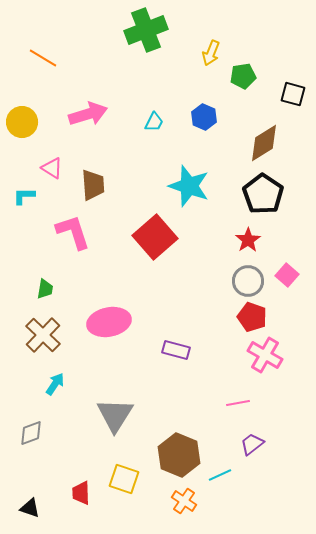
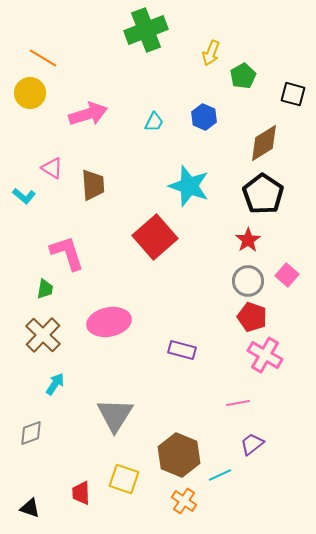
green pentagon: rotated 20 degrees counterclockwise
yellow circle: moved 8 px right, 29 px up
cyan L-shape: rotated 140 degrees counterclockwise
pink L-shape: moved 6 px left, 21 px down
purple rectangle: moved 6 px right
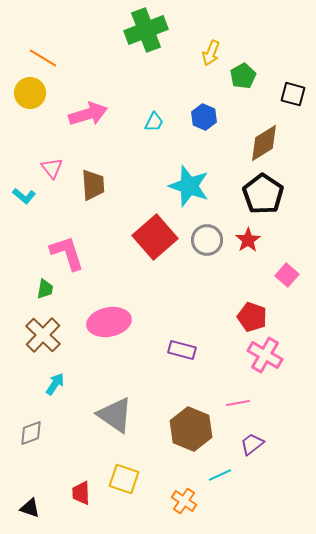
pink triangle: rotated 20 degrees clockwise
gray circle: moved 41 px left, 41 px up
gray triangle: rotated 27 degrees counterclockwise
brown hexagon: moved 12 px right, 26 px up
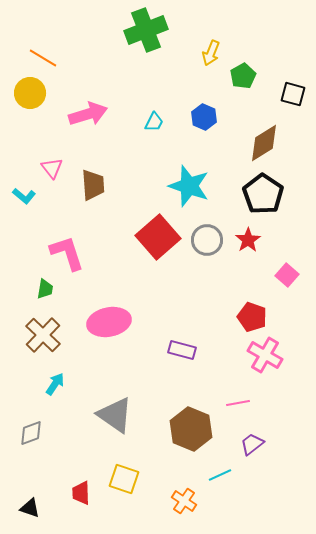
red square: moved 3 px right
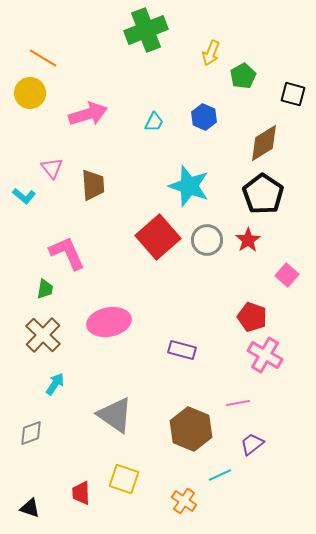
pink L-shape: rotated 6 degrees counterclockwise
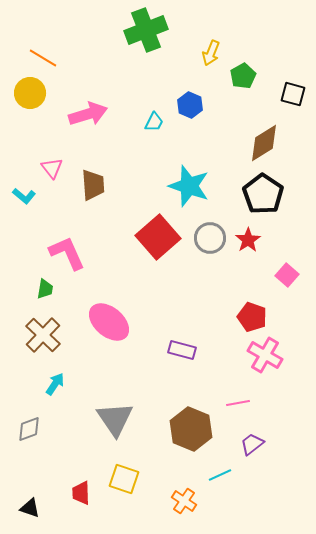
blue hexagon: moved 14 px left, 12 px up
gray circle: moved 3 px right, 2 px up
pink ellipse: rotated 51 degrees clockwise
gray triangle: moved 4 px down; rotated 21 degrees clockwise
gray diamond: moved 2 px left, 4 px up
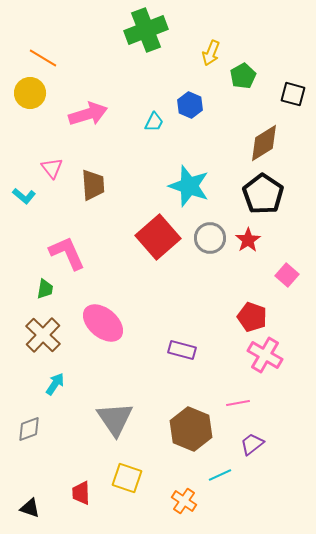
pink ellipse: moved 6 px left, 1 px down
yellow square: moved 3 px right, 1 px up
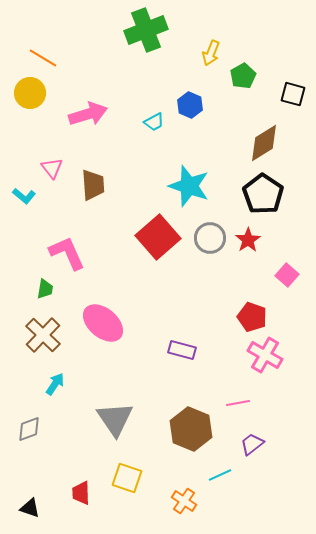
cyan trapezoid: rotated 35 degrees clockwise
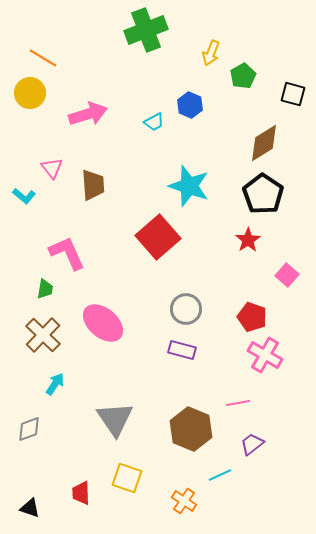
gray circle: moved 24 px left, 71 px down
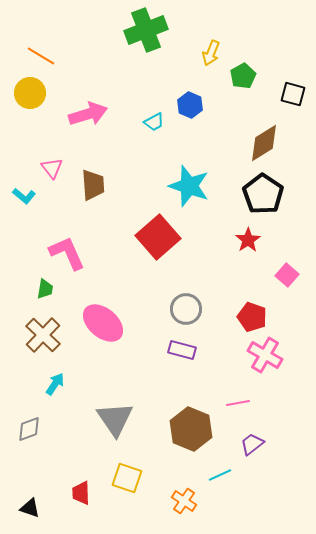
orange line: moved 2 px left, 2 px up
